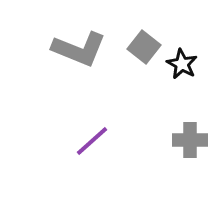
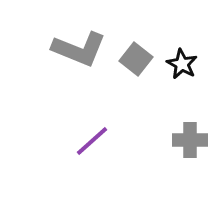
gray square: moved 8 px left, 12 px down
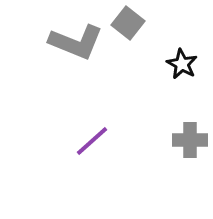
gray L-shape: moved 3 px left, 7 px up
gray square: moved 8 px left, 36 px up
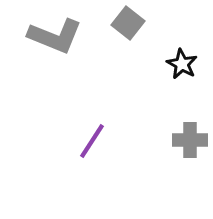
gray L-shape: moved 21 px left, 6 px up
purple line: rotated 15 degrees counterclockwise
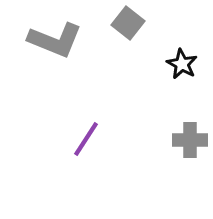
gray L-shape: moved 4 px down
purple line: moved 6 px left, 2 px up
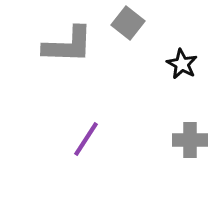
gray L-shape: moved 13 px right, 5 px down; rotated 20 degrees counterclockwise
